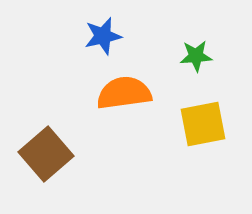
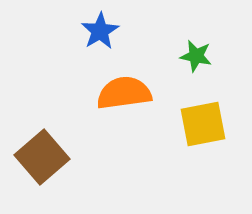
blue star: moved 3 px left, 5 px up; rotated 18 degrees counterclockwise
green star: rotated 16 degrees clockwise
brown square: moved 4 px left, 3 px down
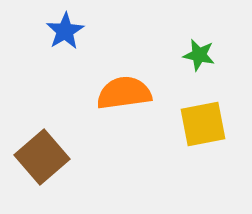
blue star: moved 35 px left
green star: moved 3 px right, 1 px up
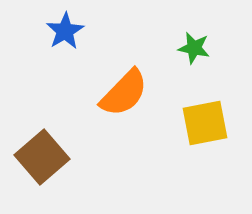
green star: moved 5 px left, 7 px up
orange semicircle: rotated 142 degrees clockwise
yellow square: moved 2 px right, 1 px up
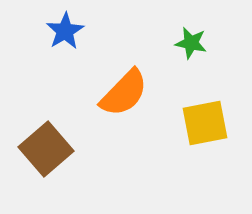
green star: moved 3 px left, 5 px up
brown square: moved 4 px right, 8 px up
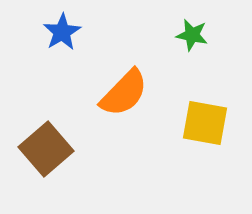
blue star: moved 3 px left, 1 px down
green star: moved 1 px right, 8 px up
yellow square: rotated 21 degrees clockwise
